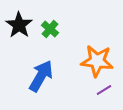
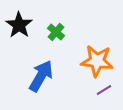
green cross: moved 6 px right, 3 px down
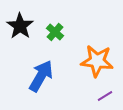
black star: moved 1 px right, 1 px down
green cross: moved 1 px left
purple line: moved 1 px right, 6 px down
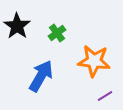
black star: moved 3 px left
green cross: moved 2 px right, 1 px down; rotated 12 degrees clockwise
orange star: moved 3 px left
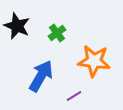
black star: rotated 12 degrees counterclockwise
purple line: moved 31 px left
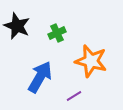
green cross: rotated 12 degrees clockwise
orange star: moved 3 px left; rotated 8 degrees clockwise
blue arrow: moved 1 px left, 1 px down
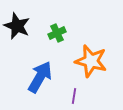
purple line: rotated 49 degrees counterclockwise
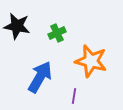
black star: rotated 12 degrees counterclockwise
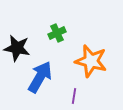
black star: moved 22 px down
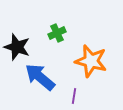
black star: moved 1 px up; rotated 8 degrees clockwise
blue arrow: rotated 80 degrees counterclockwise
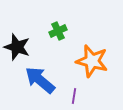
green cross: moved 1 px right, 2 px up
orange star: moved 1 px right
blue arrow: moved 3 px down
